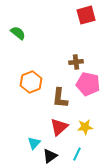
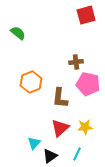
red triangle: moved 1 px right, 1 px down
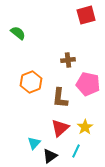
brown cross: moved 8 px left, 2 px up
yellow star: rotated 28 degrees counterclockwise
cyan line: moved 1 px left, 3 px up
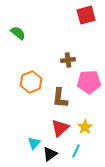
pink pentagon: moved 1 px right, 2 px up; rotated 15 degrees counterclockwise
black triangle: moved 2 px up
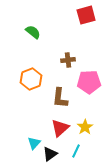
green semicircle: moved 15 px right, 1 px up
orange hexagon: moved 3 px up
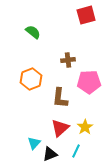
black triangle: rotated 14 degrees clockwise
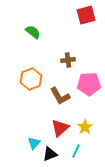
pink pentagon: moved 2 px down
brown L-shape: moved 2 px up; rotated 35 degrees counterclockwise
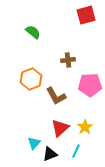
pink pentagon: moved 1 px right, 1 px down
brown L-shape: moved 4 px left
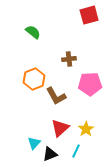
red square: moved 3 px right
brown cross: moved 1 px right, 1 px up
orange hexagon: moved 3 px right
pink pentagon: moved 1 px up
yellow star: moved 1 px right, 2 px down
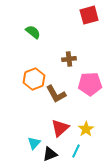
brown L-shape: moved 2 px up
